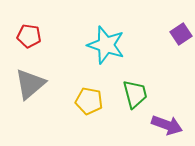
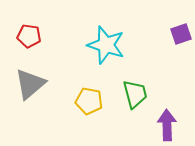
purple square: rotated 15 degrees clockwise
purple arrow: rotated 112 degrees counterclockwise
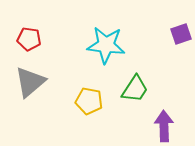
red pentagon: moved 3 px down
cyan star: rotated 12 degrees counterclockwise
gray triangle: moved 2 px up
green trapezoid: moved 5 px up; rotated 48 degrees clockwise
purple arrow: moved 3 px left, 1 px down
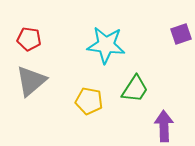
gray triangle: moved 1 px right, 1 px up
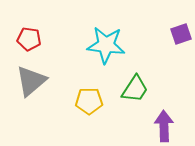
yellow pentagon: rotated 12 degrees counterclockwise
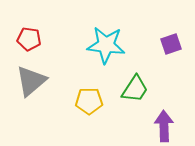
purple square: moved 10 px left, 10 px down
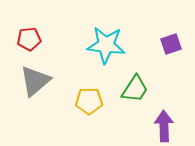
red pentagon: rotated 15 degrees counterclockwise
gray triangle: moved 4 px right
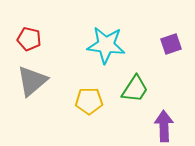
red pentagon: rotated 20 degrees clockwise
gray triangle: moved 3 px left
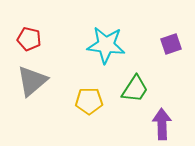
purple arrow: moved 2 px left, 2 px up
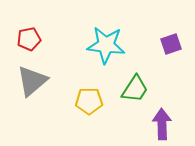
red pentagon: rotated 25 degrees counterclockwise
